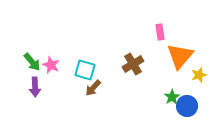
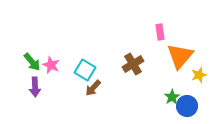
cyan square: rotated 15 degrees clockwise
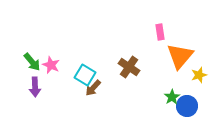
brown cross: moved 4 px left, 3 px down; rotated 25 degrees counterclockwise
cyan square: moved 5 px down
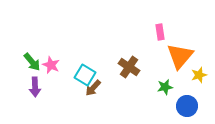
green star: moved 7 px left, 10 px up; rotated 21 degrees clockwise
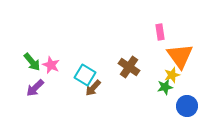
orange triangle: rotated 16 degrees counterclockwise
yellow star: moved 27 px left
purple arrow: moved 1 px down; rotated 48 degrees clockwise
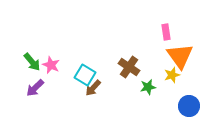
pink rectangle: moved 6 px right
green star: moved 17 px left
blue circle: moved 2 px right
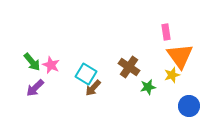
cyan square: moved 1 px right, 1 px up
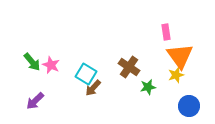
yellow star: moved 4 px right
purple arrow: moved 13 px down
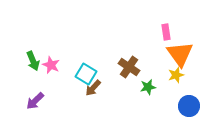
orange triangle: moved 2 px up
green arrow: moved 1 px right, 1 px up; rotated 18 degrees clockwise
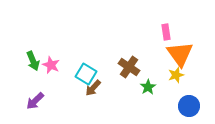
green star: rotated 21 degrees counterclockwise
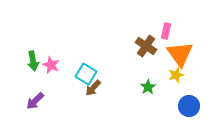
pink rectangle: moved 1 px up; rotated 21 degrees clockwise
green arrow: rotated 12 degrees clockwise
brown cross: moved 17 px right, 21 px up
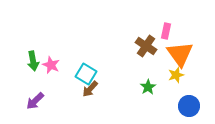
brown arrow: moved 3 px left, 1 px down
